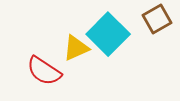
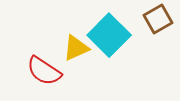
brown square: moved 1 px right
cyan square: moved 1 px right, 1 px down
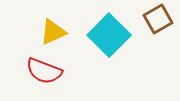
yellow triangle: moved 23 px left, 16 px up
red semicircle: rotated 12 degrees counterclockwise
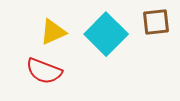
brown square: moved 2 px left, 3 px down; rotated 24 degrees clockwise
cyan square: moved 3 px left, 1 px up
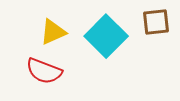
cyan square: moved 2 px down
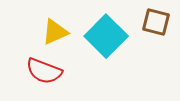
brown square: rotated 20 degrees clockwise
yellow triangle: moved 2 px right
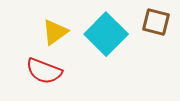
yellow triangle: rotated 12 degrees counterclockwise
cyan square: moved 2 px up
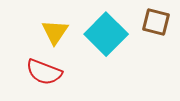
yellow triangle: rotated 20 degrees counterclockwise
red semicircle: moved 1 px down
